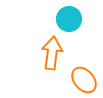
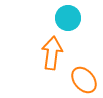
cyan circle: moved 1 px left, 1 px up
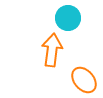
orange arrow: moved 3 px up
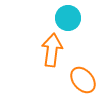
orange ellipse: moved 1 px left
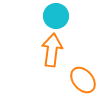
cyan circle: moved 12 px left, 2 px up
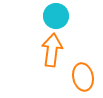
orange ellipse: moved 3 px up; rotated 28 degrees clockwise
